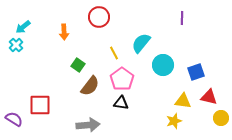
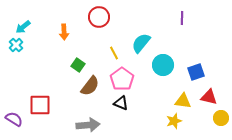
black triangle: rotated 14 degrees clockwise
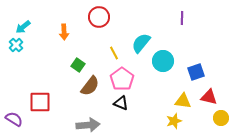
cyan circle: moved 4 px up
red square: moved 3 px up
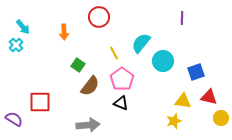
cyan arrow: rotated 91 degrees counterclockwise
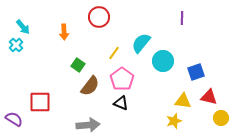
yellow line: rotated 64 degrees clockwise
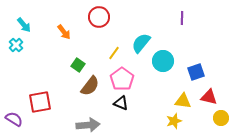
cyan arrow: moved 1 px right, 2 px up
orange arrow: rotated 35 degrees counterclockwise
red square: rotated 10 degrees counterclockwise
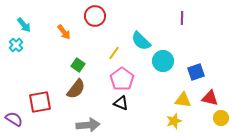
red circle: moved 4 px left, 1 px up
cyan semicircle: moved 2 px up; rotated 85 degrees counterclockwise
brown semicircle: moved 14 px left, 3 px down
red triangle: moved 1 px right, 1 px down
yellow triangle: moved 1 px up
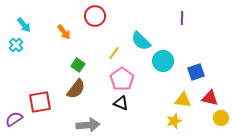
purple semicircle: rotated 66 degrees counterclockwise
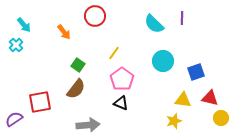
cyan semicircle: moved 13 px right, 17 px up
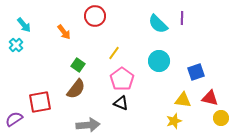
cyan semicircle: moved 4 px right
cyan circle: moved 4 px left
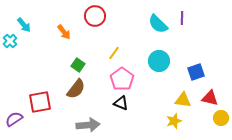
cyan cross: moved 6 px left, 4 px up
